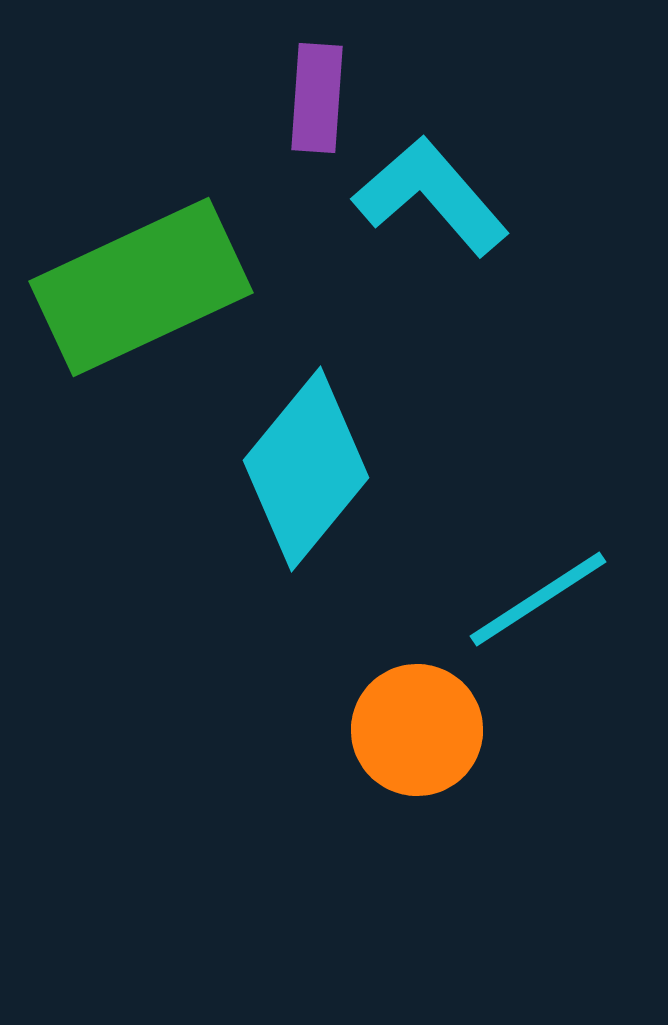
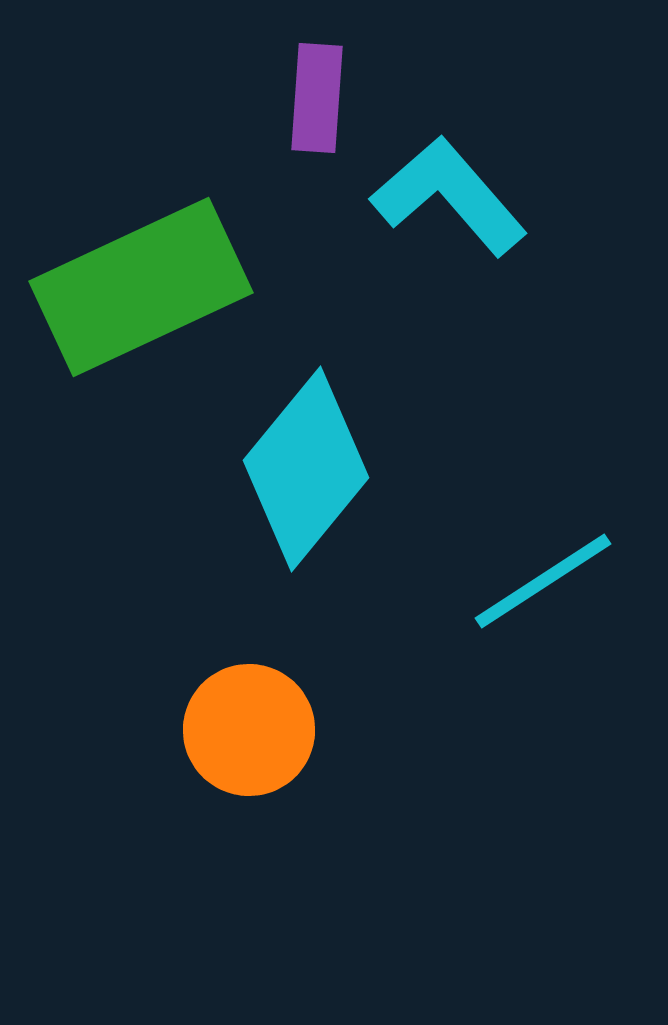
cyan L-shape: moved 18 px right
cyan line: moved 5 px right, 18 px up
orange circle: moved 168 px left
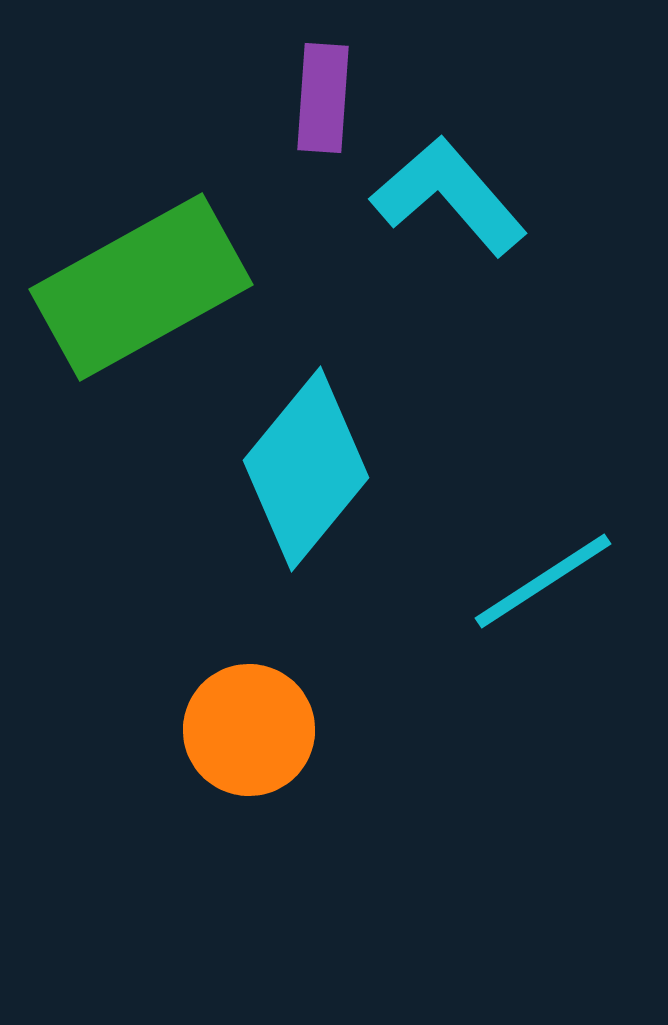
purple rectangle: moved 6 px right
green rectangle: rotated 4 degrees counterclockwise
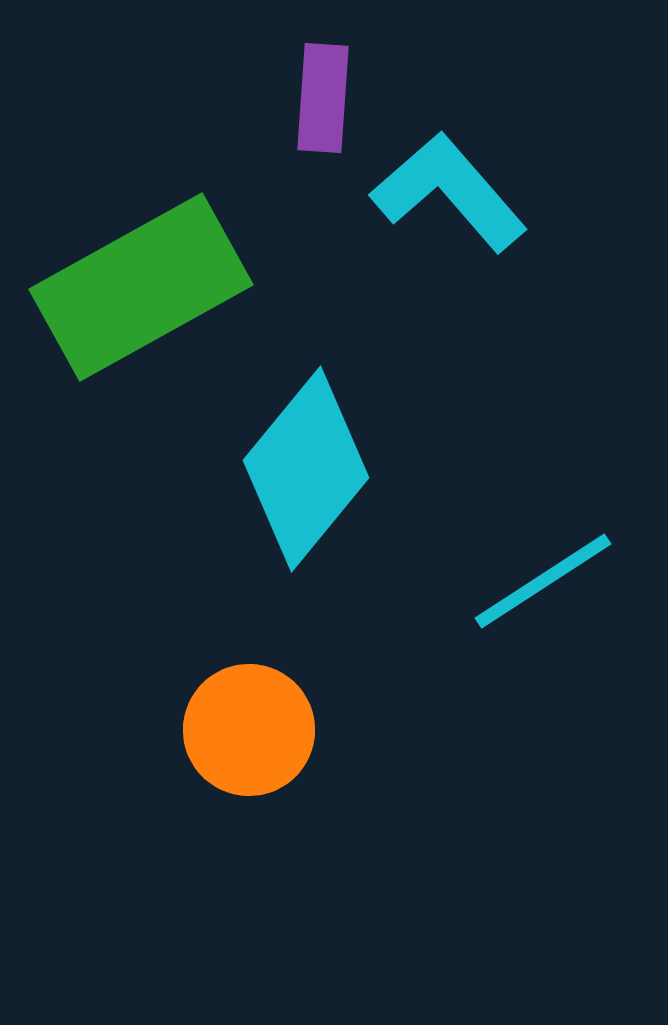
cyan L-shape: moved 4 px up
